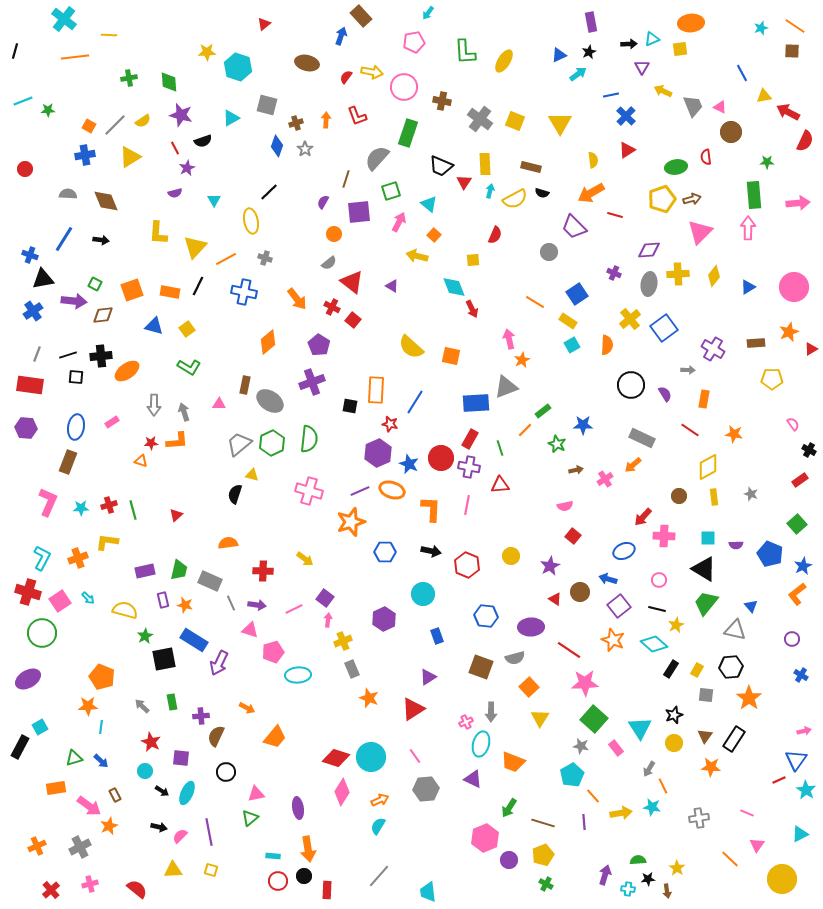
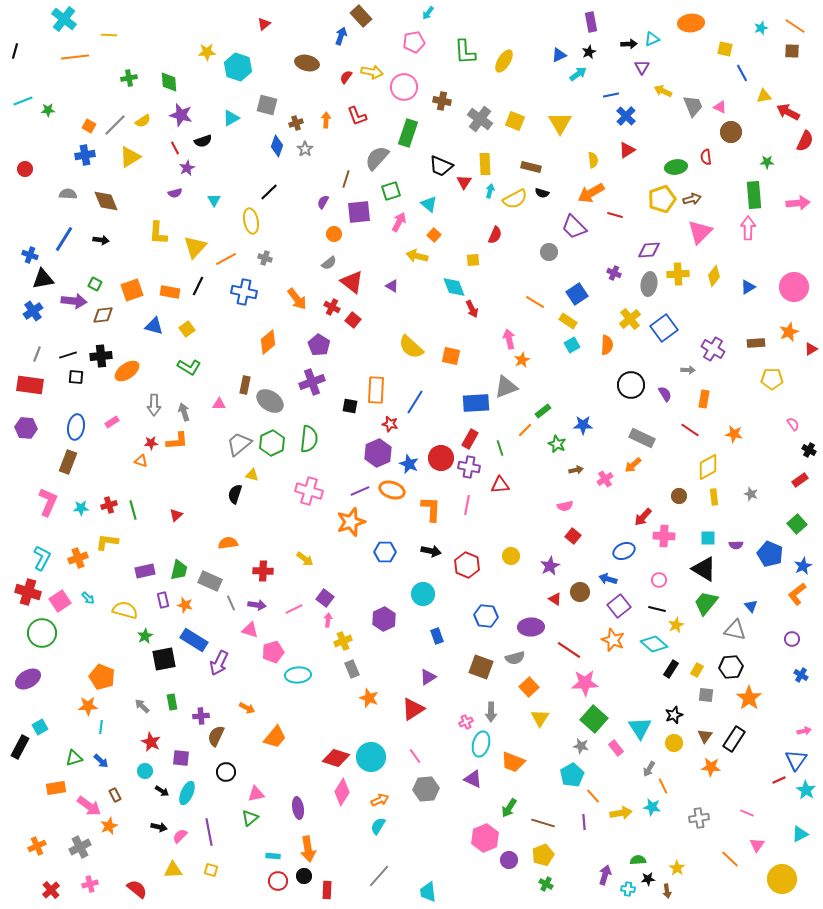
yellow square at (680, 49): moved 45 px right; rotated 21 degrees clockwise
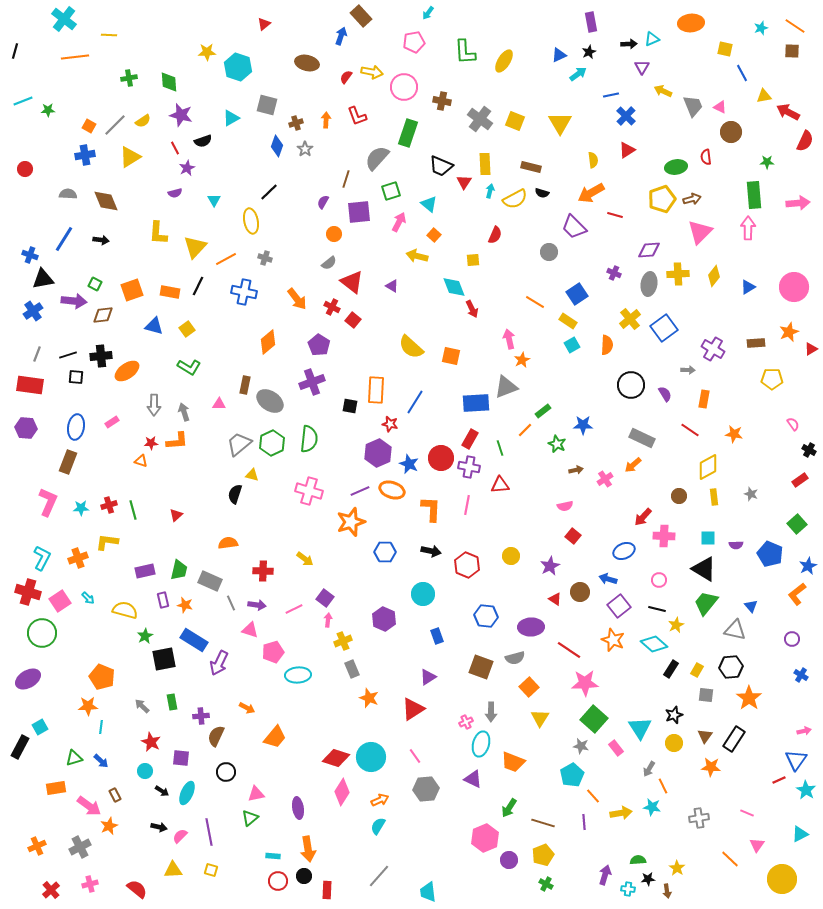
blue star at (803, 566): moved 5 px right
purple hexagon at (384, 619): rotated 10 degrees counterclockwise
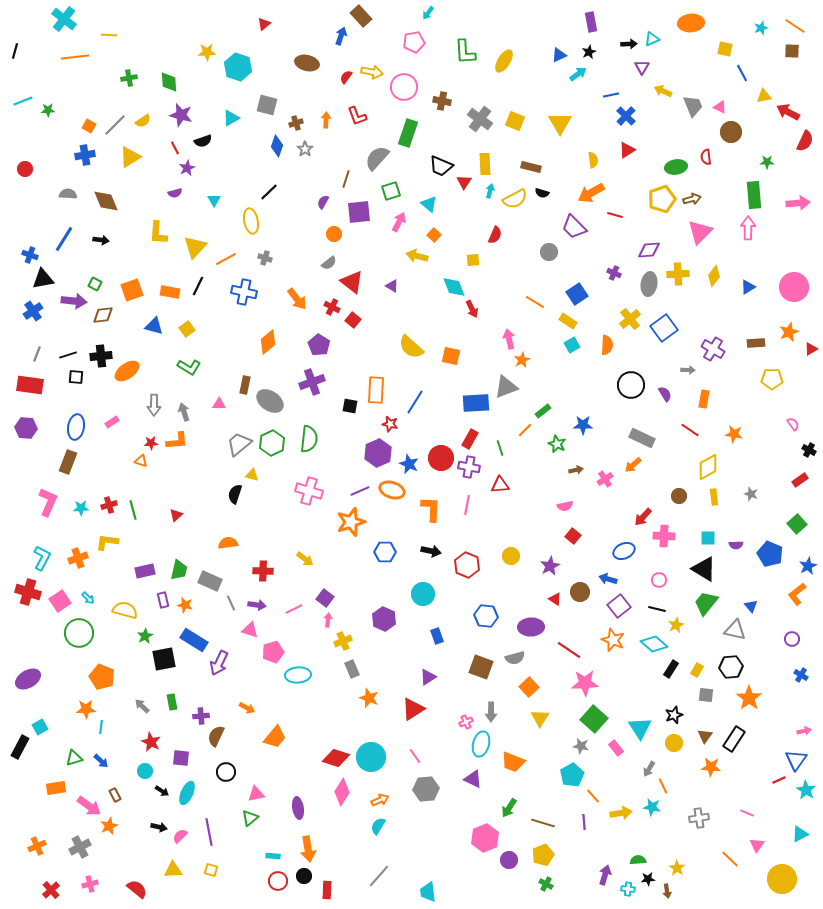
green circle at (42, 633): moved 37 px right
orange star at (88, 706): moved 2 px left, 3 px down
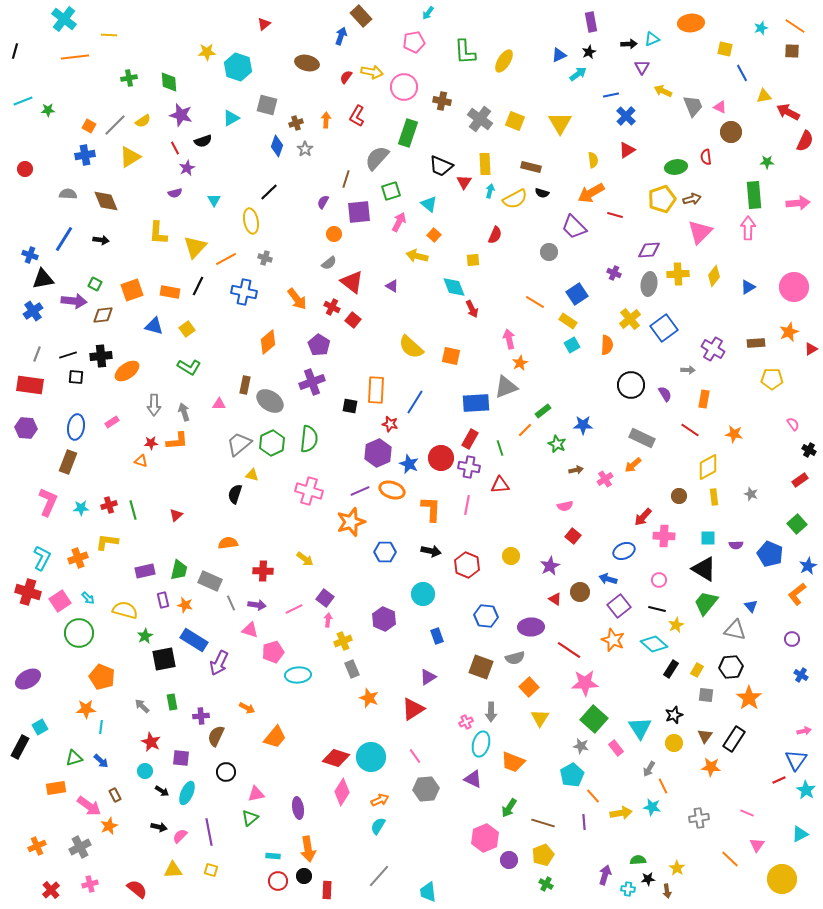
red L-shape at (357, 116): rotated 50 degrees clockwise
orange star at (522, 360): moved 2 px left, 3 px down
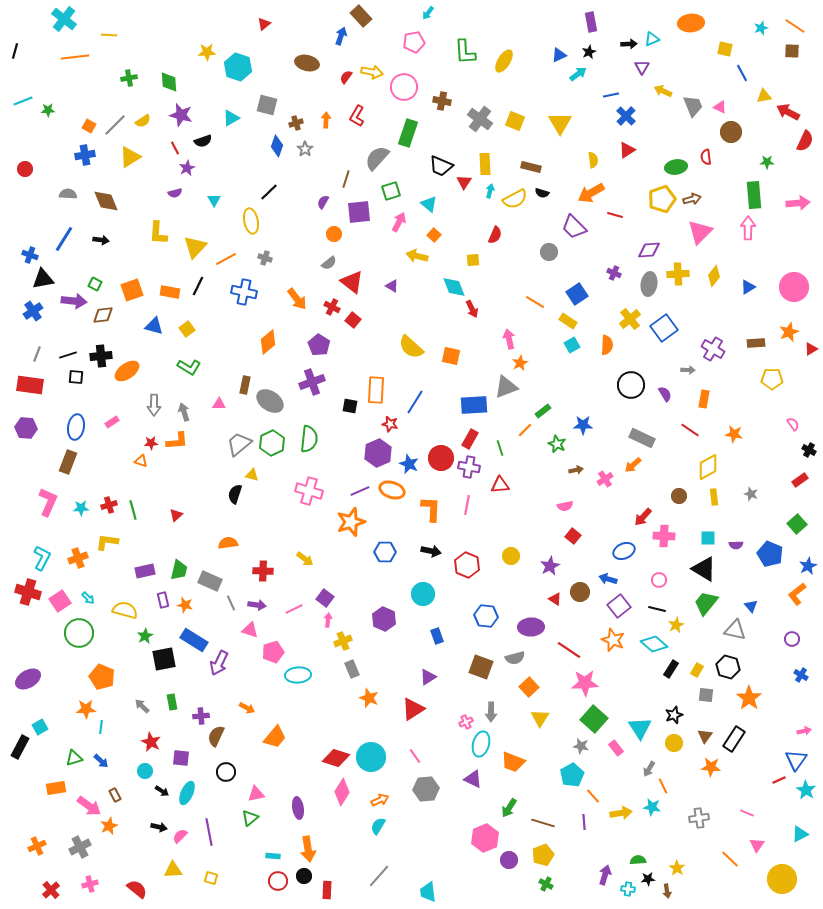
blue rectangle at (476, 403): moved 2 px left, 2 px down
black hexagon at (731, 667): moved 3 px left; rotated 20 degrees clockwise
yellow square at (211, 870): moved 8 px down
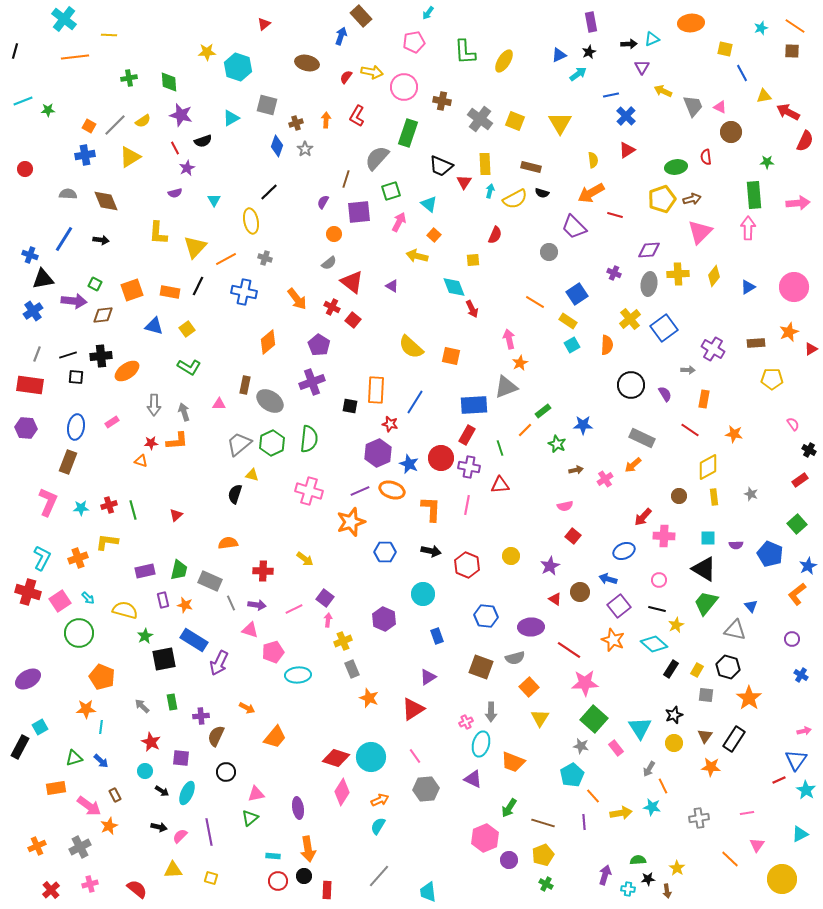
red rectangle at (470, 439): moved 3 px left, 4 px up
pink line at (747, 813): rotated 32 degrees counterclockwise
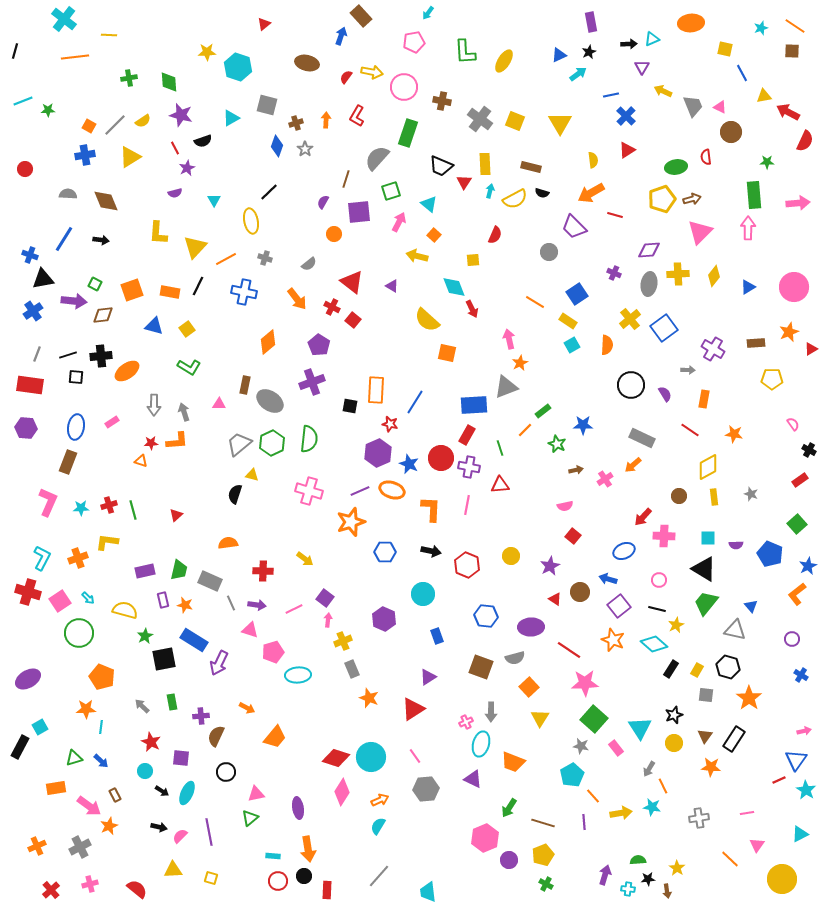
gray semicircle at (329, 263): moved 20 px left, 1 px down
yellow semicircle at (411, 347): moved 16 px right, 27 px up
orange square at (451, 356): moved 4 px left, 3 px up
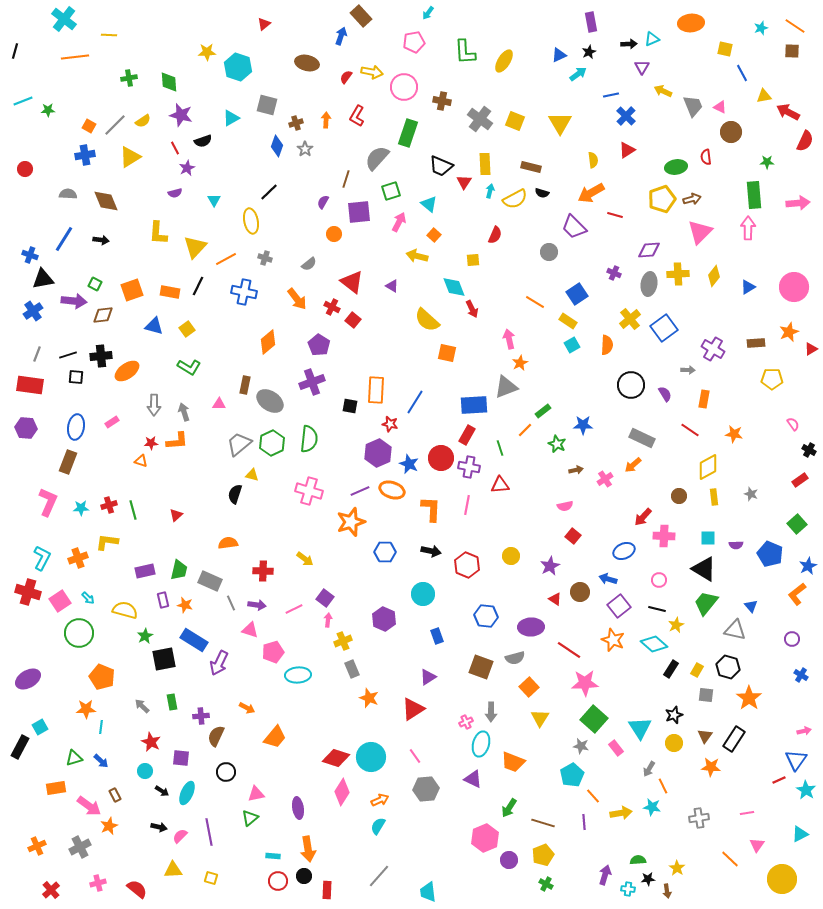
pink cross at (90, 884): moved 8 px right, 1 px up
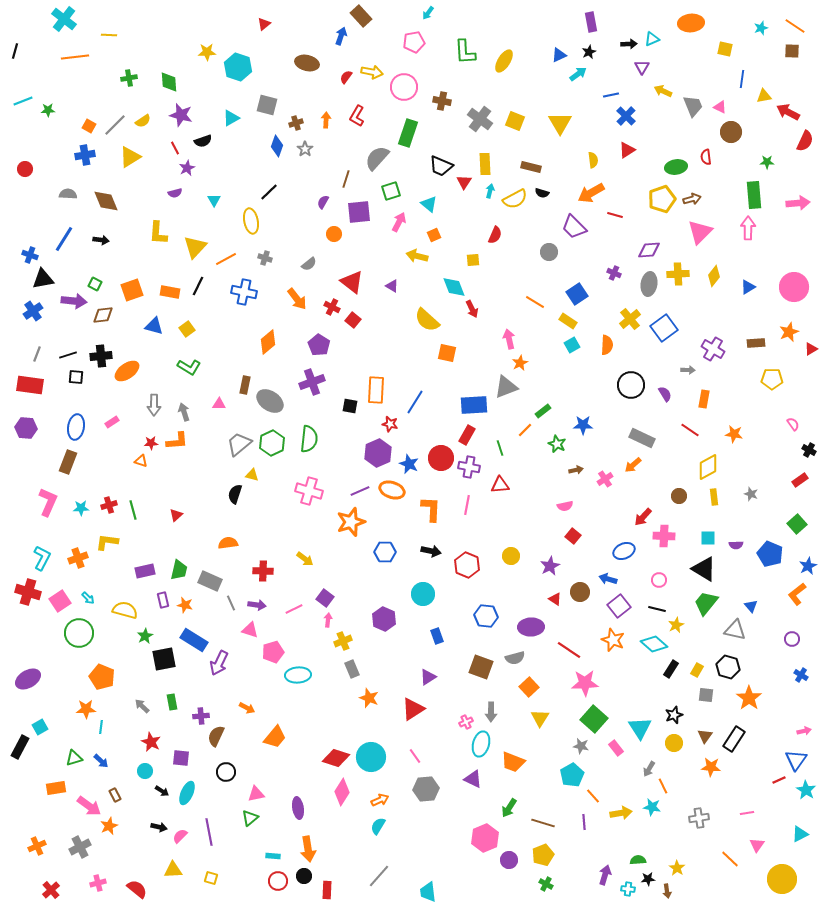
blue line at (742, 73): moved 6 px down; rotated 36 degrees clockwise
orange square at (434, 235): rotated 24 degrees clockwise
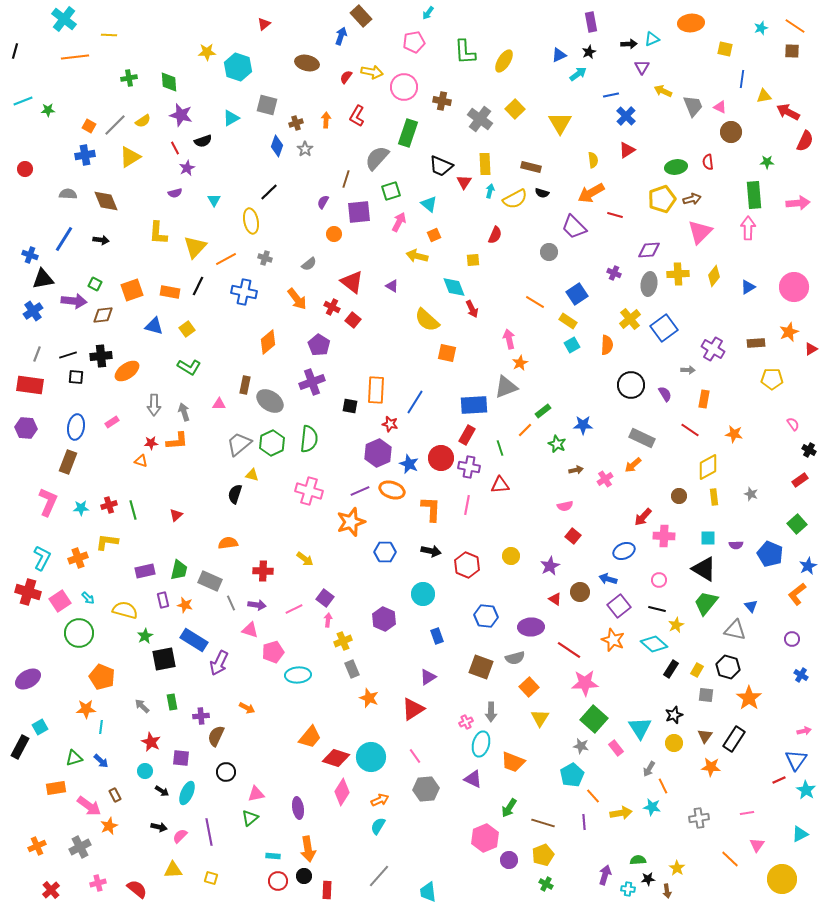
yellow square at (515, 121): moved 12 px up; rotated 24 degrees clockwise
red semicircle at (706, 157): moved 2 px right, 5 px down
orange trapezoid at (275, 737): moved 35 px right
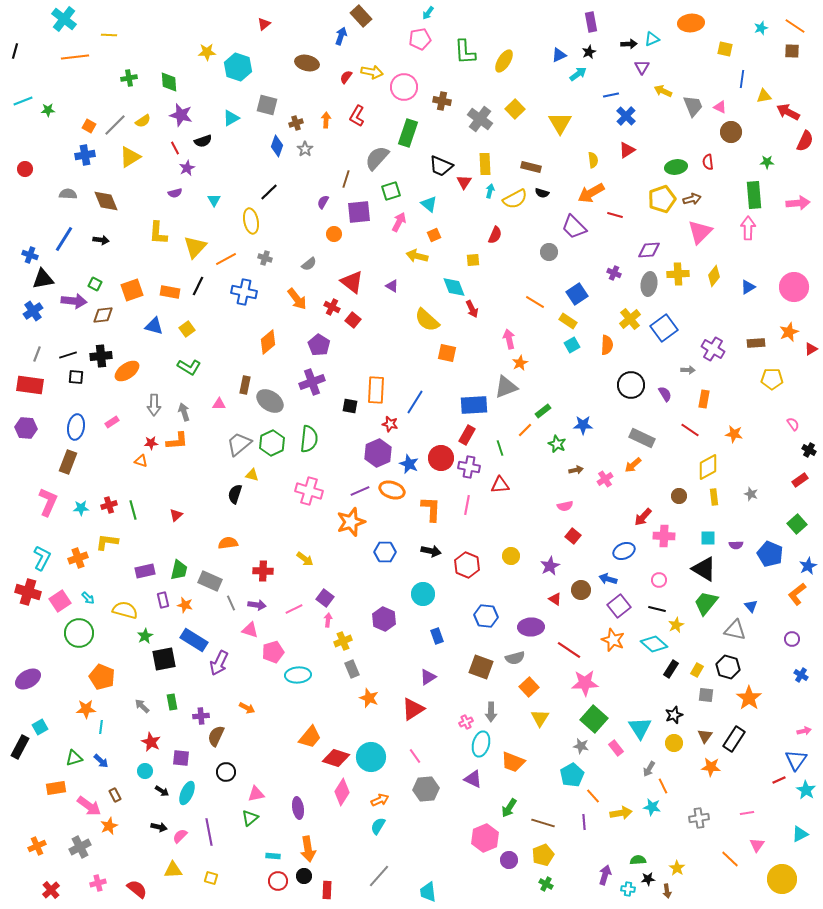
pink pentagon at (414, 42): moved 6 px right, 3 px up
brown circle at (580, 592): moved 1 px right, 2 px up
